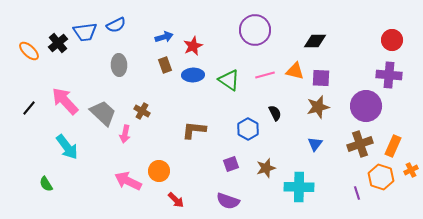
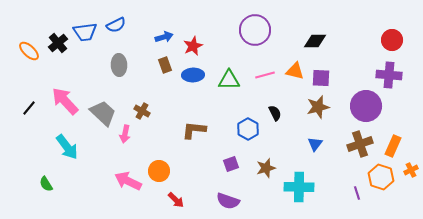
green triangle at (229, 80): rotated 35 degrees counterclockwise
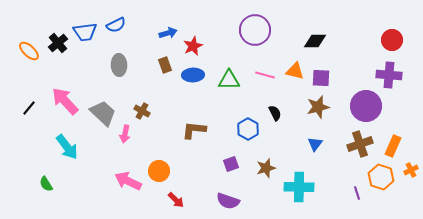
blue arrow at (164, 37): moved 4 px right, 4 px up
pink line at (265, 75): rotated 30 degrees clockwise
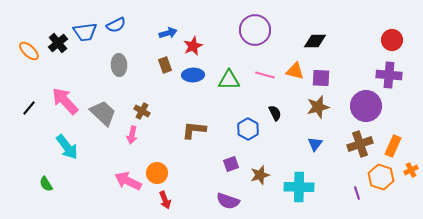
pink arrow at (125, 134): moved 7 px right, 1 px down
brown star at (266, 168): moved 6 px left, 7 px down
orange circle at (159, 171): moved 2 px left, 2 px down
red arrow at (176, 200): moved 11 px left; rotated 24 degrees clockwise
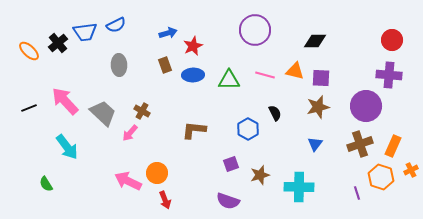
black line at (29, 108): rotated 28 degrees clockwise
pink arrow at (132, 135): moved 2 px left, 2 px up; rotated 30 degrees clockwise
